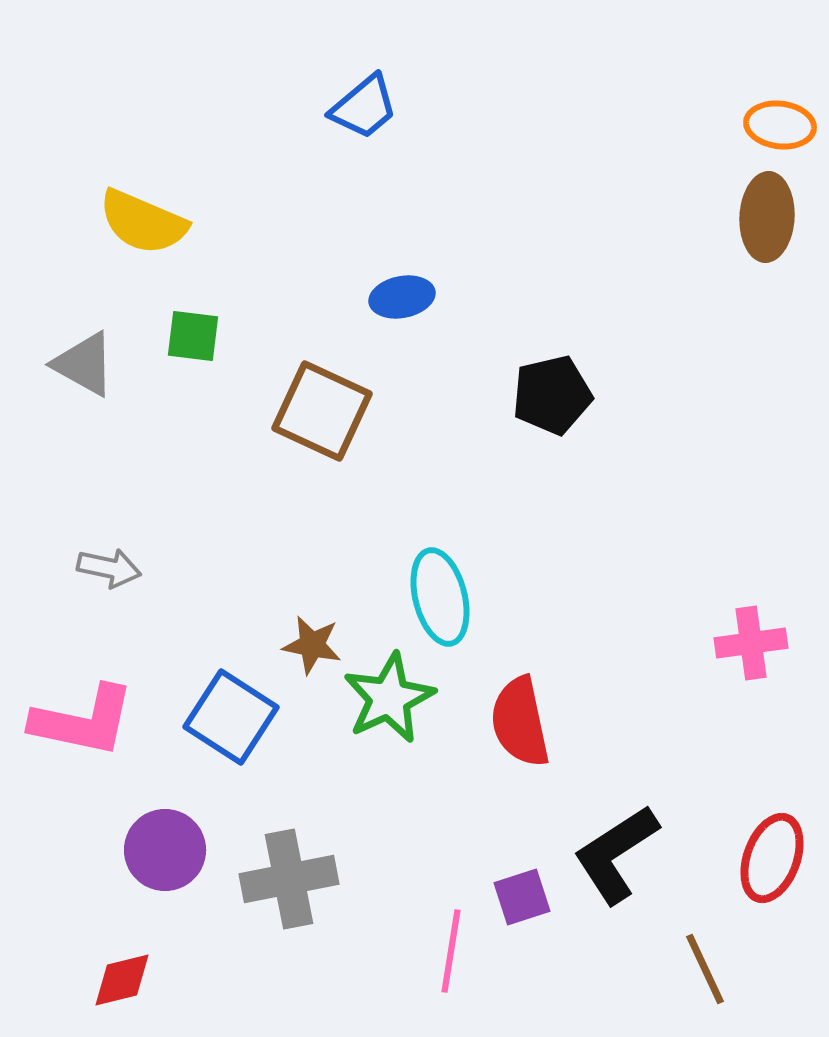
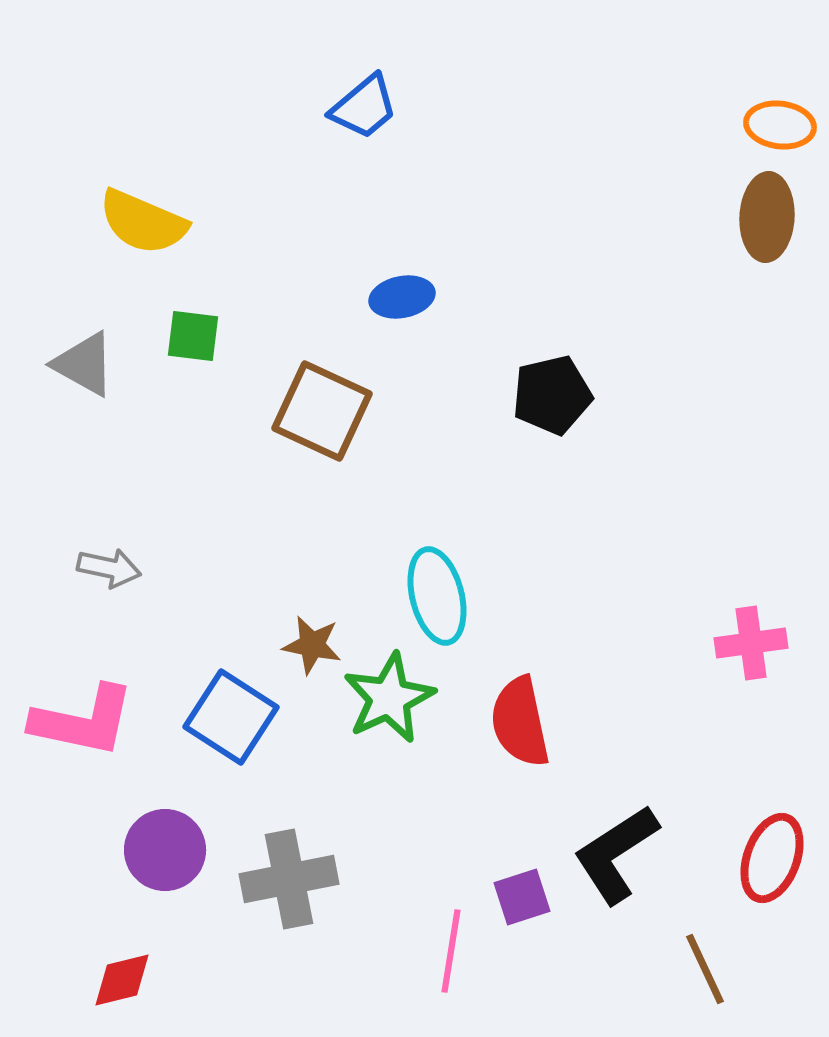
cyan ellipse: moved 3 px left, 1 px up
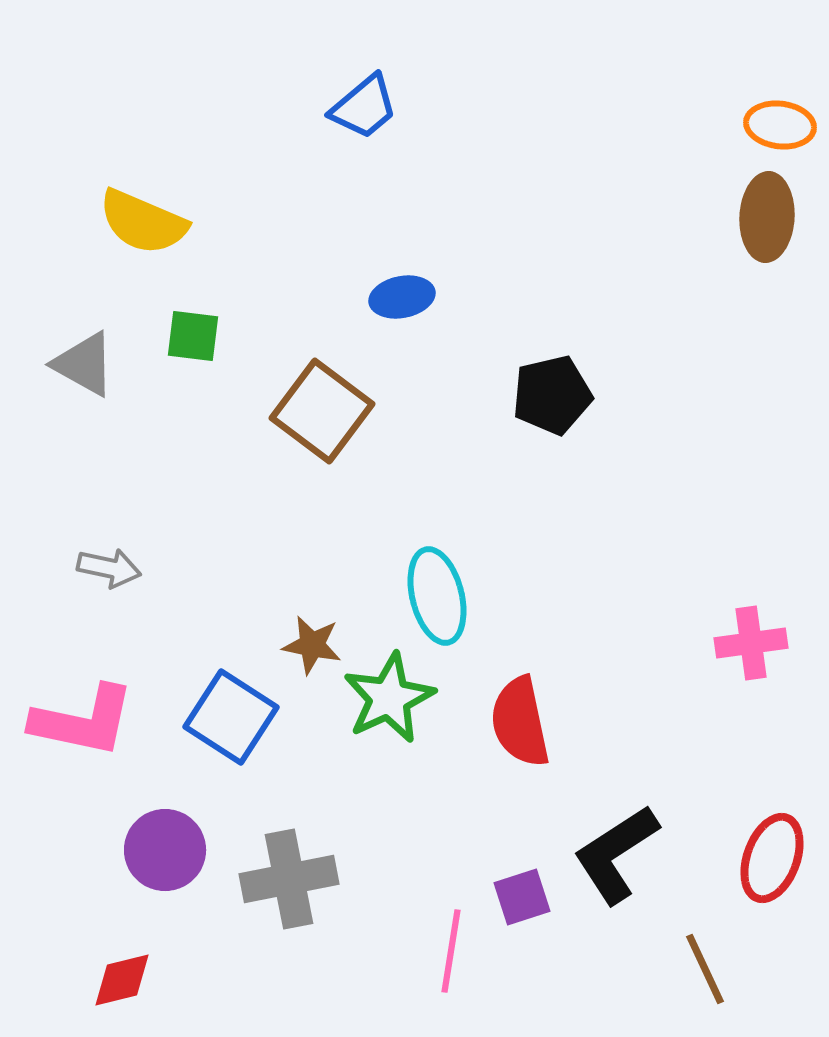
brown square: rotated 12 degrees clockwise
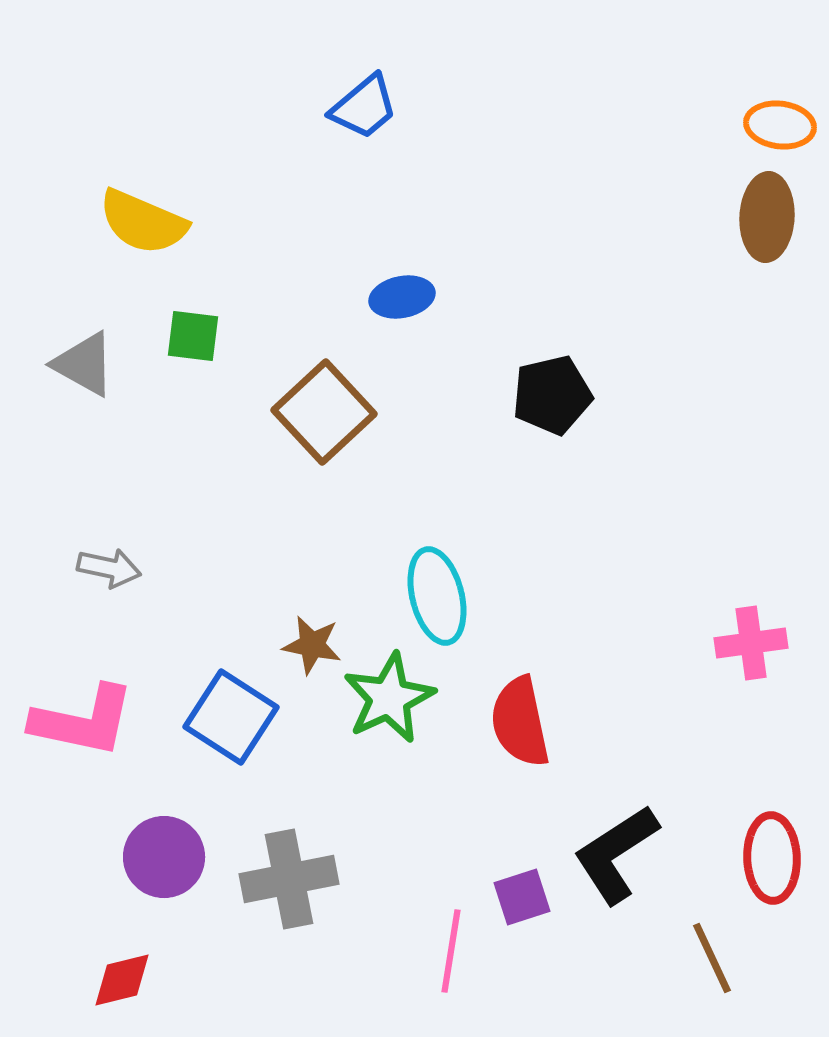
brown square: moved 2 px right, 1 px down; rotated 10 degrees clockwise
purple circle: moved 1 px left, 7 px down
red ellipse: rotated 22 degrees counterclockwise
brown line: moved 7 px right, 11 px up
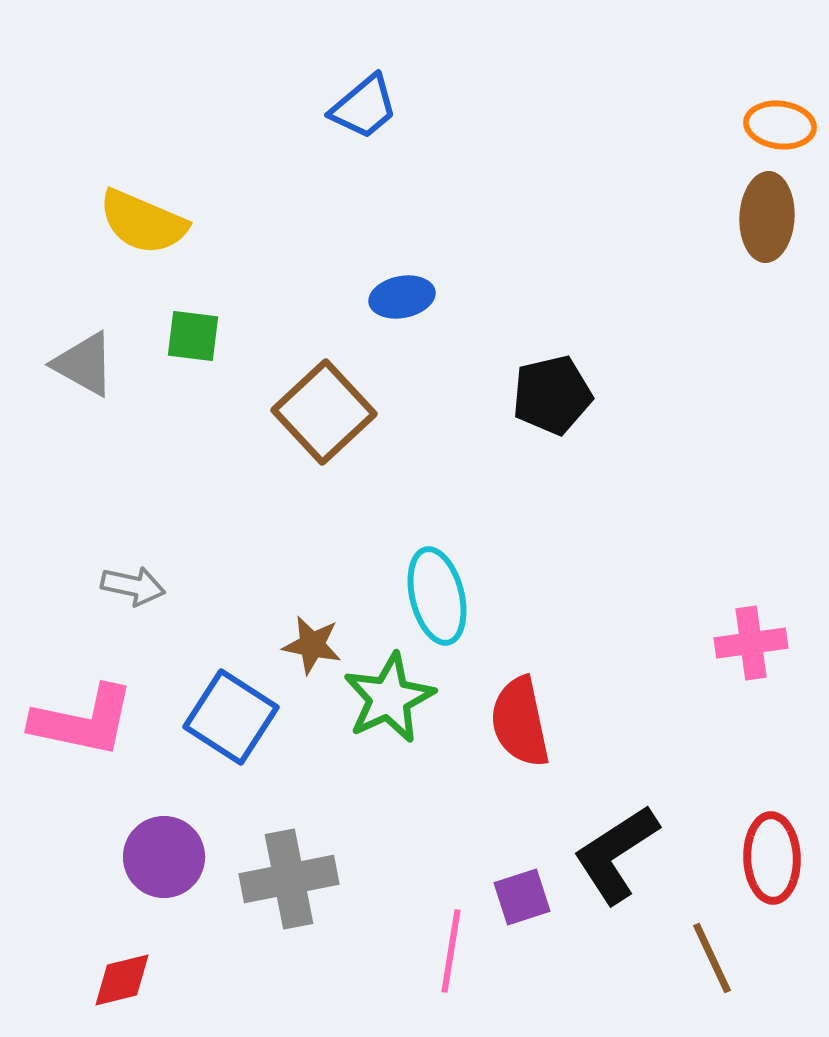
gray arrow: moved 24 px right, 18 px down
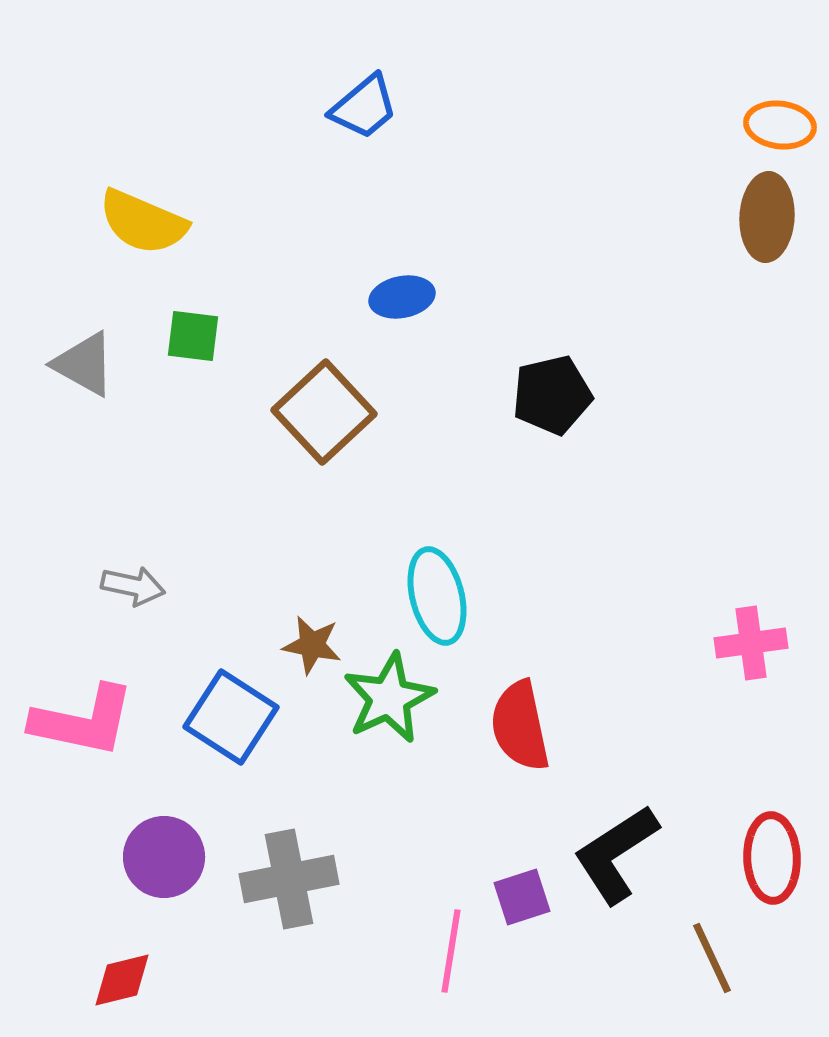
red semicircle: moved 4 px down
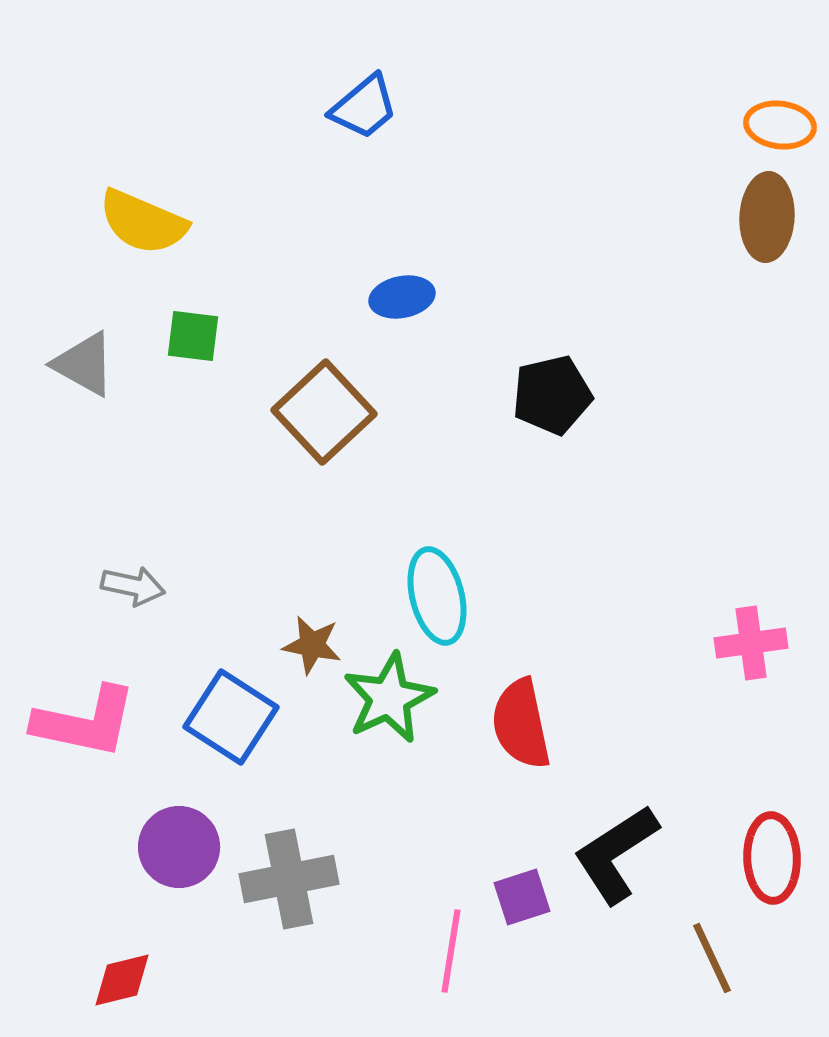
pink L-shape: moved 2 px right, 1 px down
red semicircle: moved 1 px right, 2 px up
purple circle: moved 15 px right, 10 px up
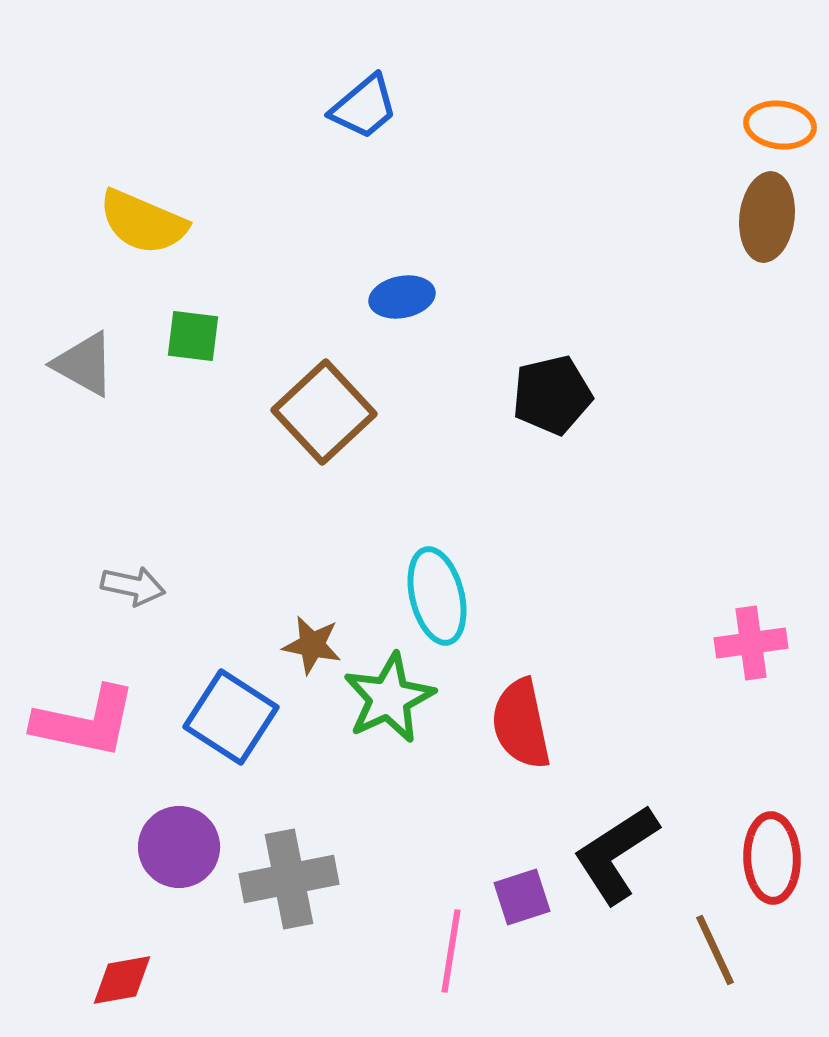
brown ellipse: rotated 4 degrees clockwise
brown line: moved 3 px right, 8 px up
red diamond: rotated 4 degrees clockwise
